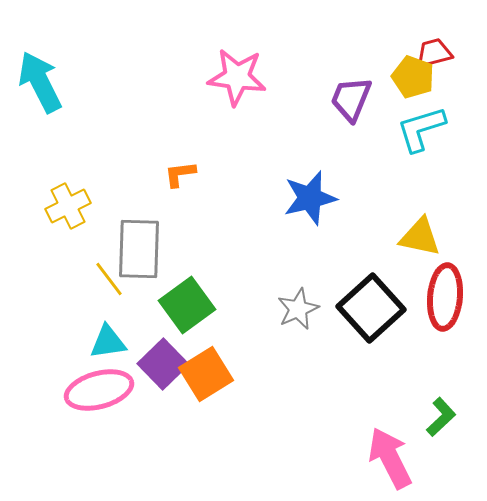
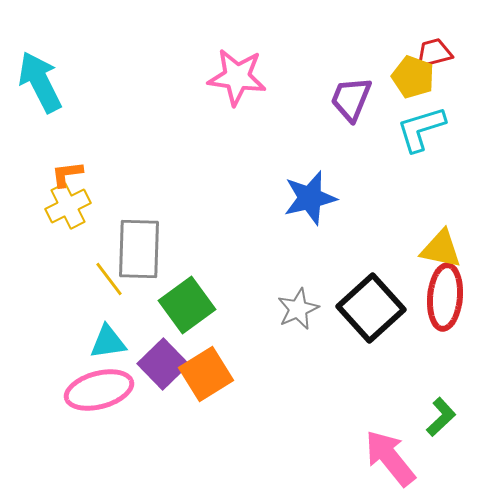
orange L-shape: moved 113 px left
yellow triangle: moved 21 px right, 12 px down
pink arrow: rotated 12 degrees counterclockwise
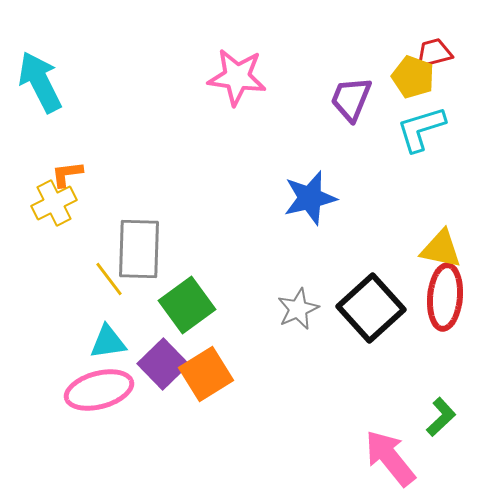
yellow cross: moved 14 px left, 3 px up
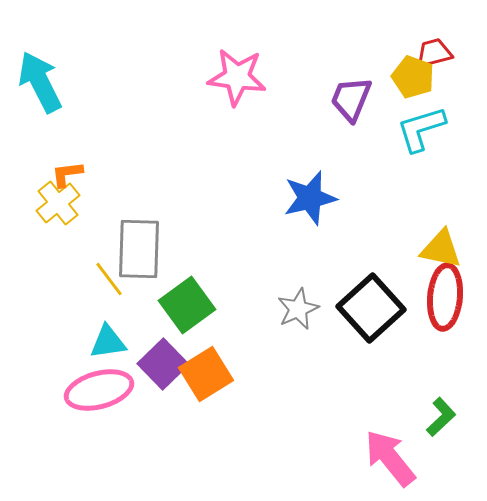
yellow cross: moved 4 px right; rotated 12 degrees counterclockwise
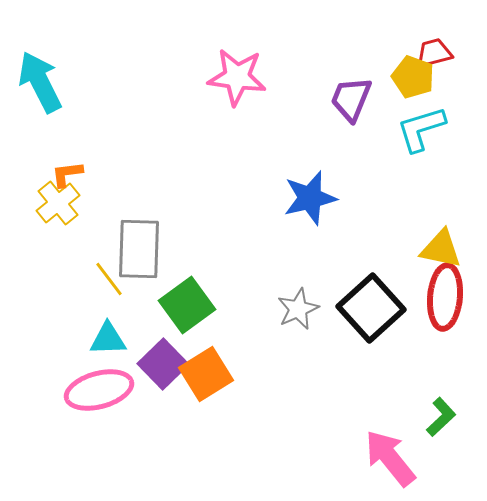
cyan triangle: moved 3 px up; rotated 6 degrees clockwise
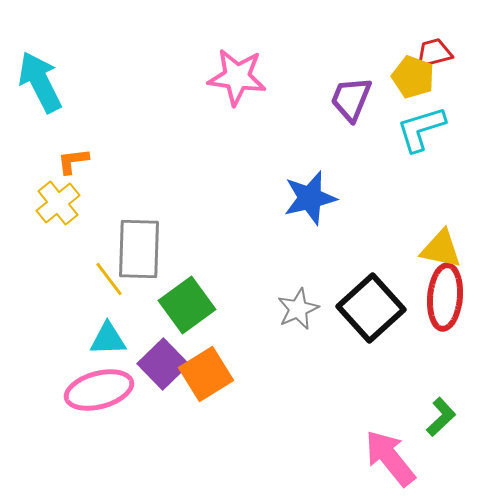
orange L-shape: moved 6 px right, 13 px up
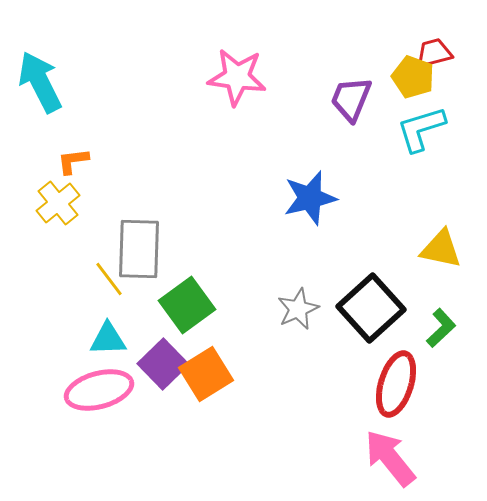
red ellipse: moved 49 px left, 87 px down; rotated 12 degrees clockwise
green L-shape: moved 89 px up
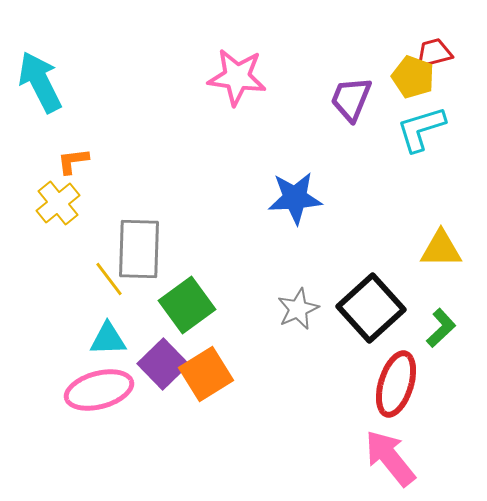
blue star: moved 15 px left; rotated 10 degrees clockwise
yellow triangle: rotated 12 degrees counterclockwise
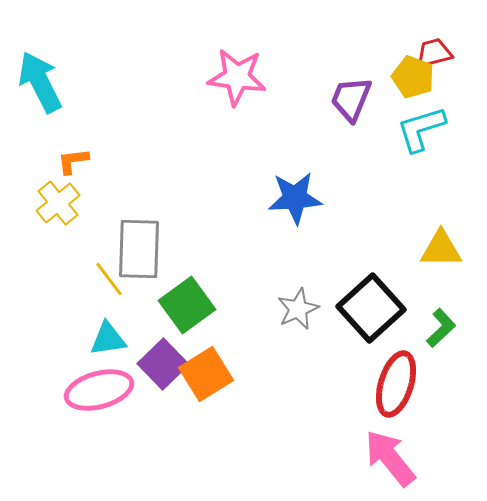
cyan triangle: rotated 6 degrees counterclockwise
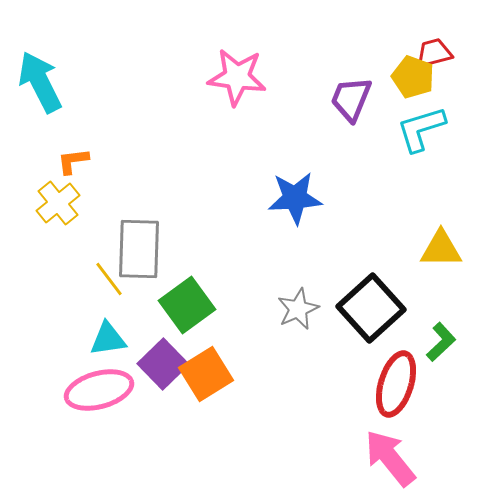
green L-shape: moved 14 px down
